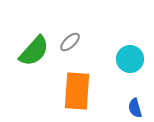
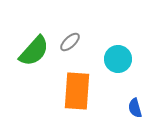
cyan circle: moved 12 px left
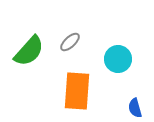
green semicircle: moved 5 px left
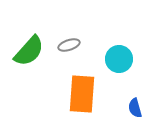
gray ellipse: moved 1 px left, 3 px down; rotated 25 degrees clockwise
cyan circle: moved 1 px right
orange rectangle: moved 5 px right, 3 px down
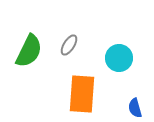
gray ellipse: rotated 40 degrees counterclockwise
green semicircle: rotated 16 degrees counterclockwise
cyan circle: moved 1 px up
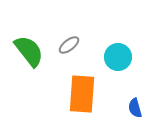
gray ellipse: rotated 20 degrees clockwise
green semicircle: rotated 64 degrees counterclockwise
cyan circle: moved 1 px left, 1 px up
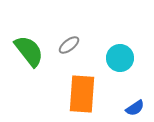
cyan circle: moved 2 px right, 1 px down
blue semicircle: rotated 108 degrees counterclockwise
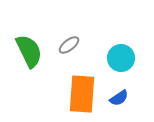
green semicircle: rotated 12 degrees clockwise
cyan circle: moved 1 px right
blue semicircle: moved 16 px left, 10 px up
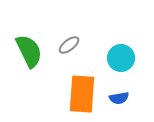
blue semicircle: rotated 24 degrees clockwise
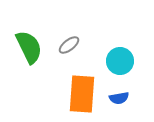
green semicircle: moved 4 px up
cyan circle: moved 1 px left, 3 px down
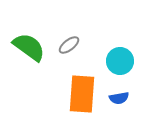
green semicircle: rotated 28 degrees counterclockwise
